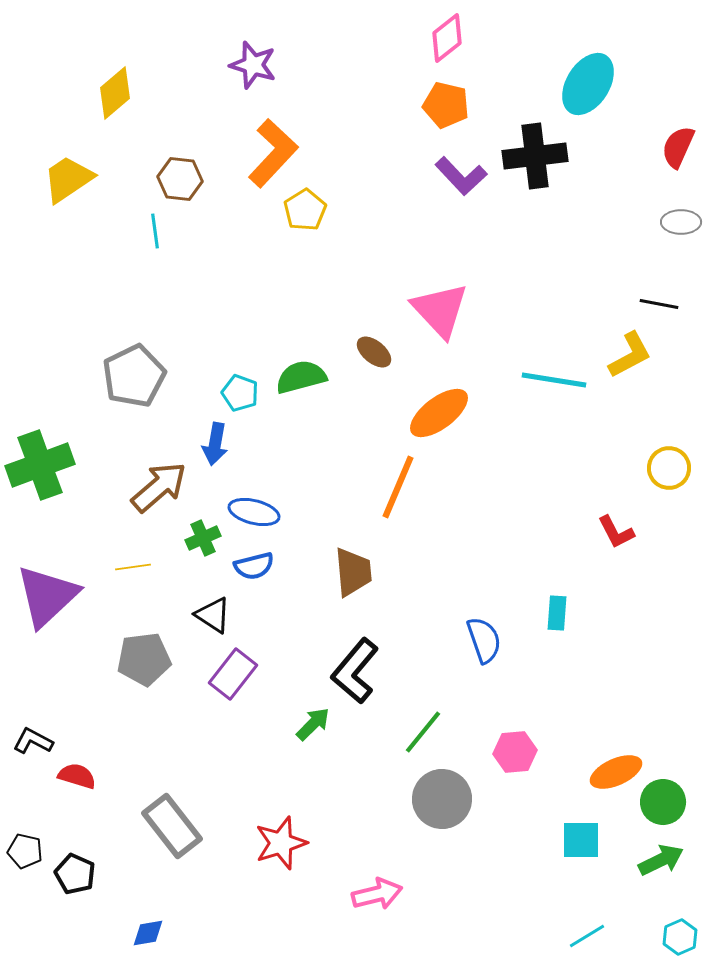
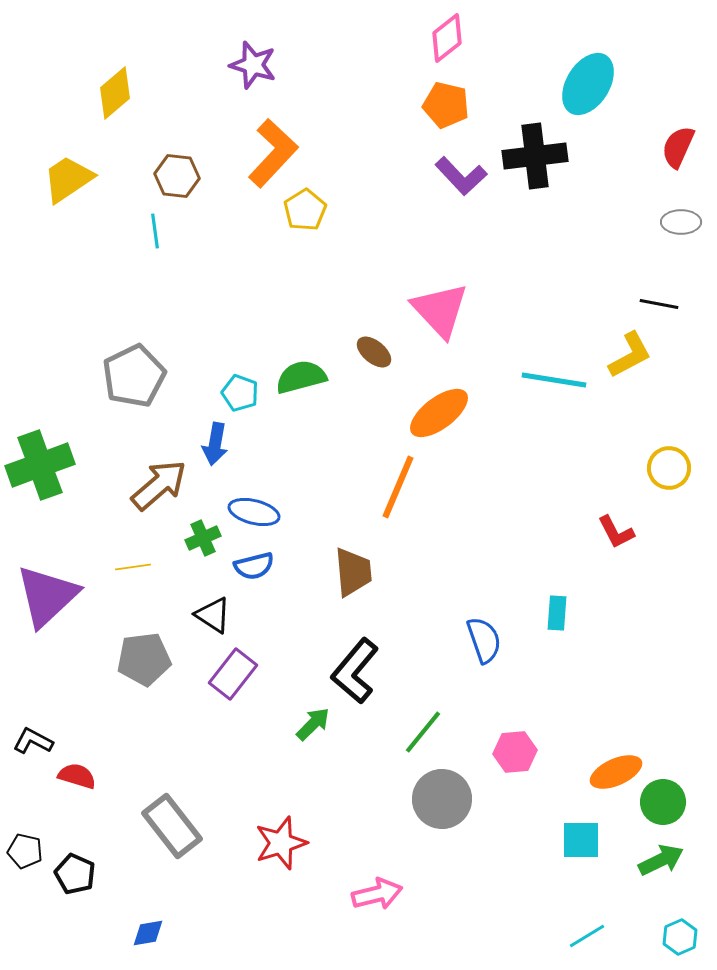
brown hexagon at (180, 179): moved 3 px left, 3 px up
brown arrow at (159, 487): moved 2 px up
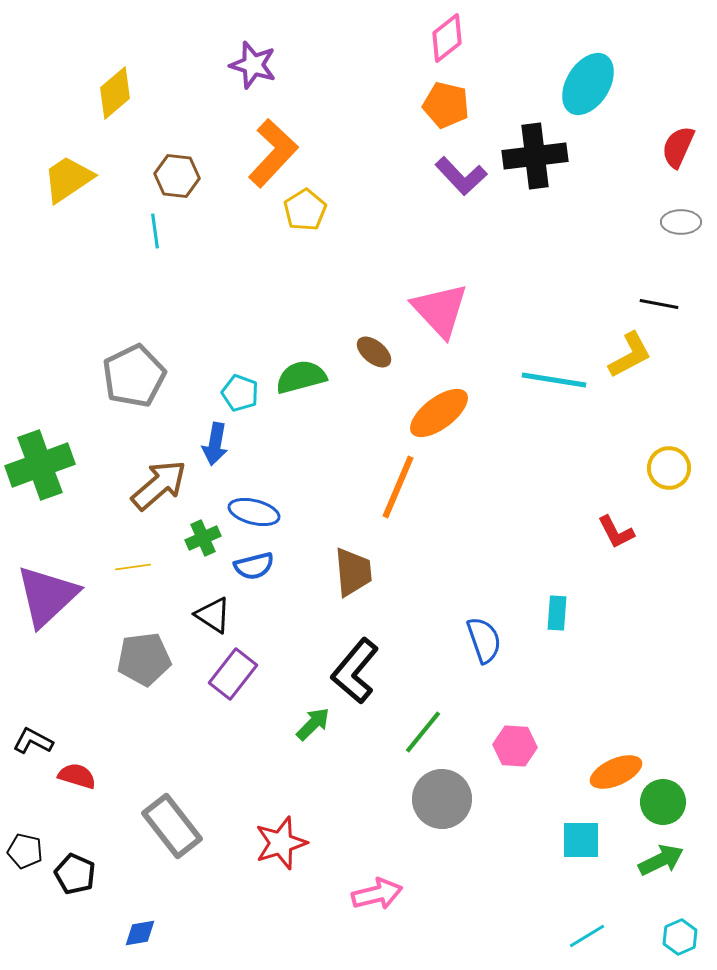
pink hexagon at (515, 752): moved 6 px up; rotated 9 degrees clockwise
blue diamond at (148, 933): moved 8 px left
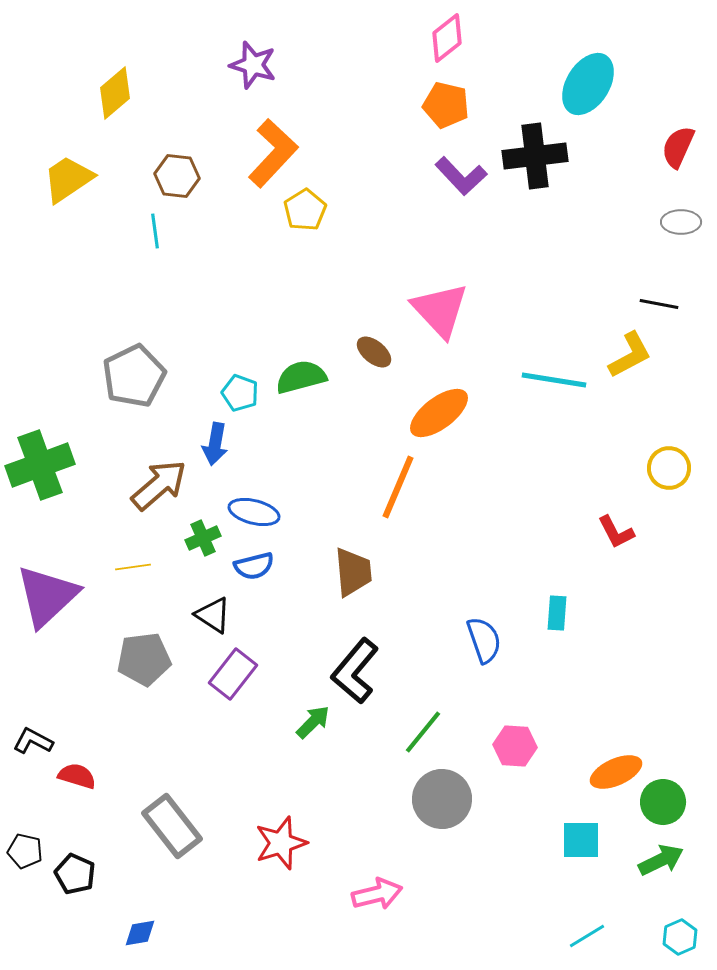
green arrow at (313, 724): moved 2 px up
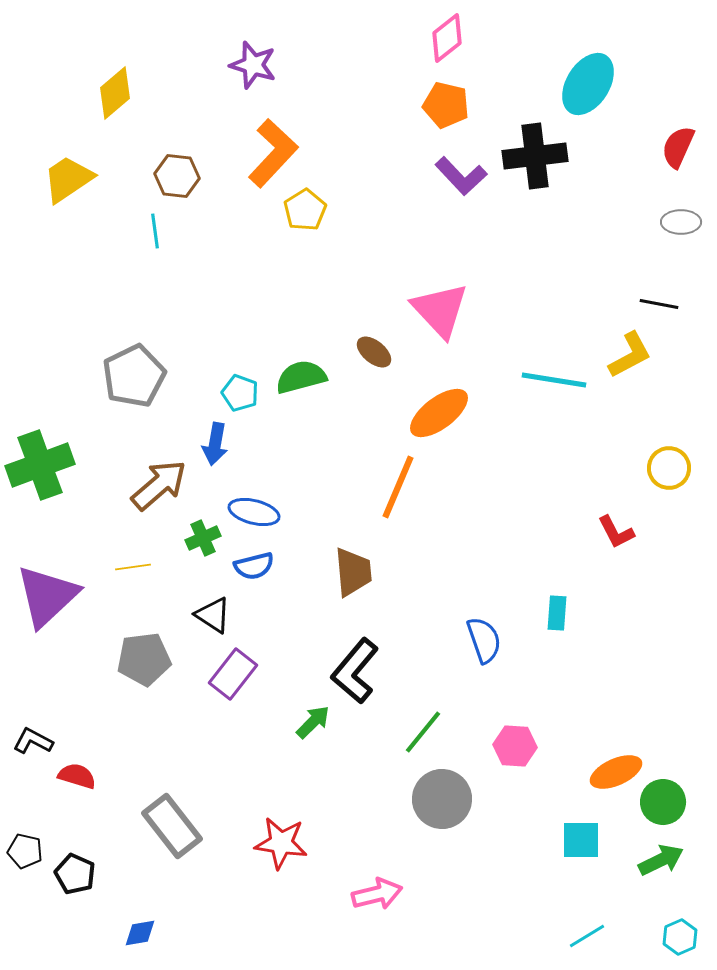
red star at (281, 843): rotated 26 degrees clockwise
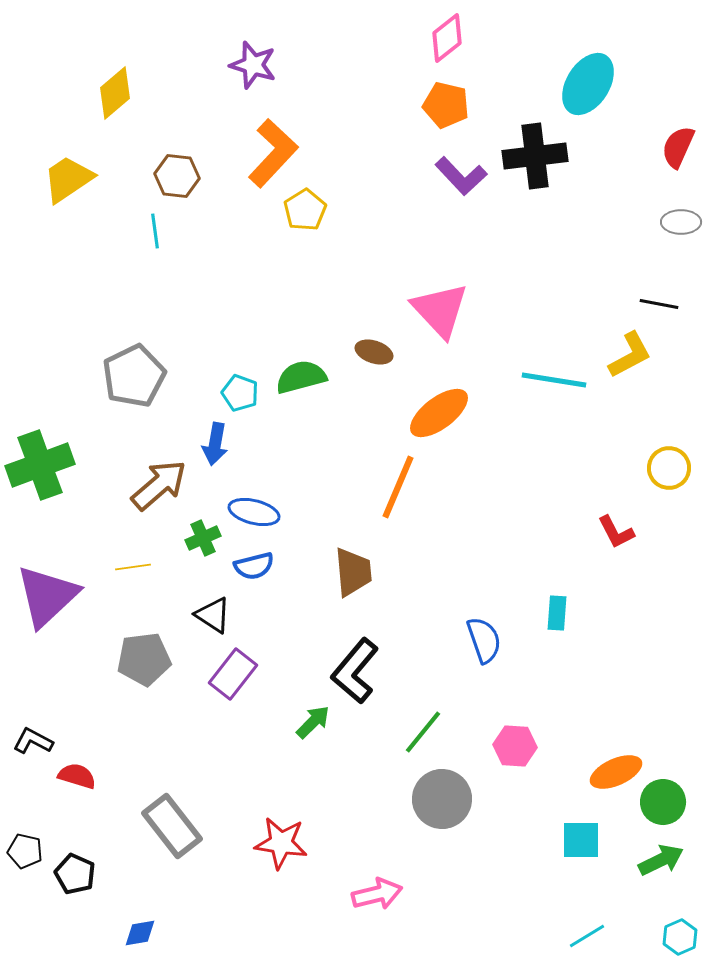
brown ellipse at (374, 352): rotated 21 degrees counterclockwise
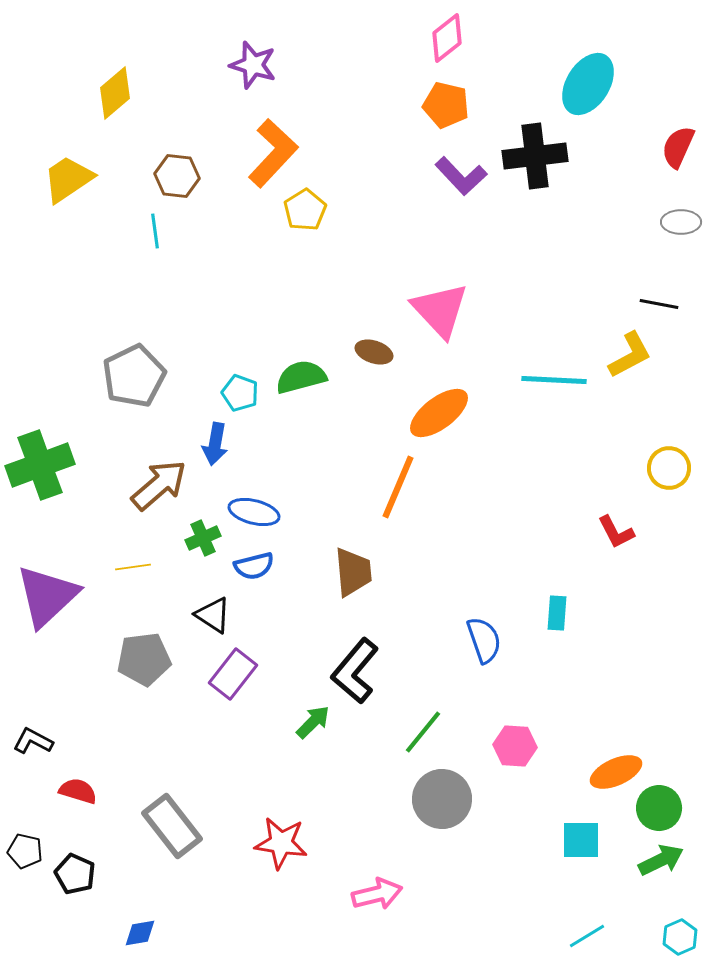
cyan line at (554, 380): rotated 6 degrees counterclockwise
red semicircle at (77, 776): moved 1 px right, 15 px down
green circle at (663, 802): moved 4 px left, 6 px down
